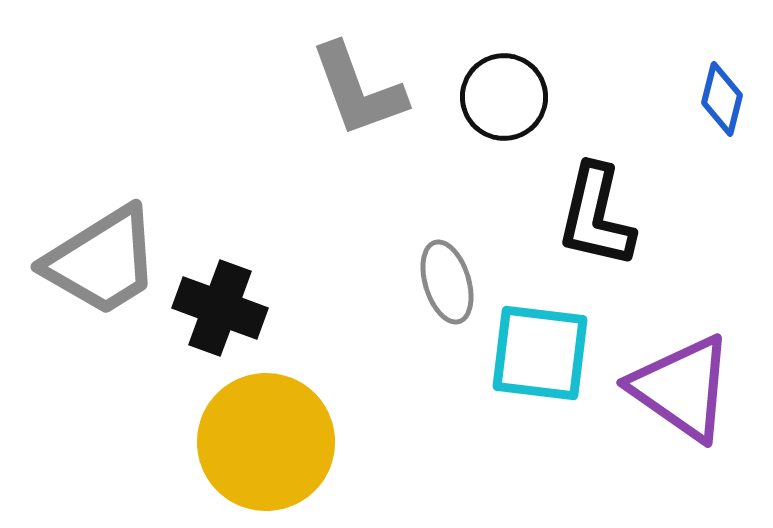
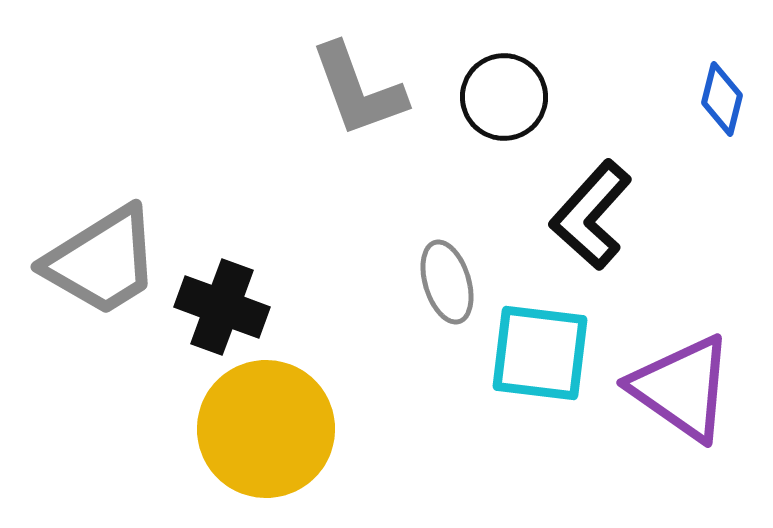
black L-shape: moved 5 px left, 1 px up; rotated 29 degrees clockwise
black cross: moved 2 px right, 1 px up
yellow circle: moved 13 px up
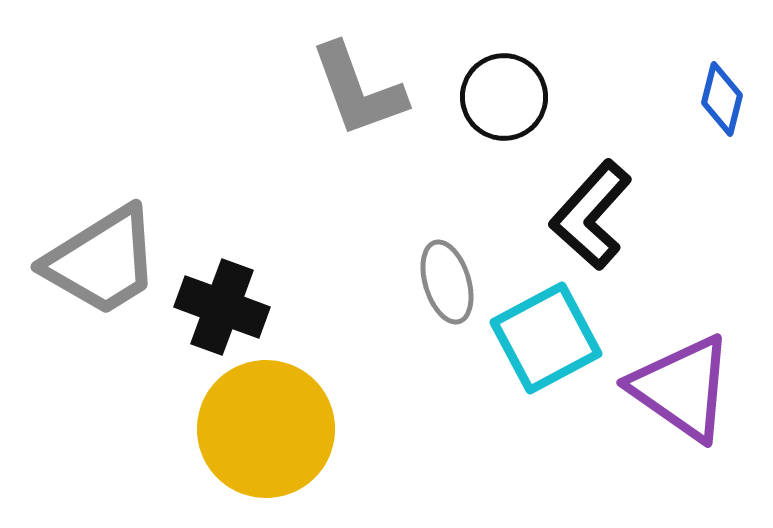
cyan square: moved 6 px right, 15 px up; rotated 35 degrees counterclockwise
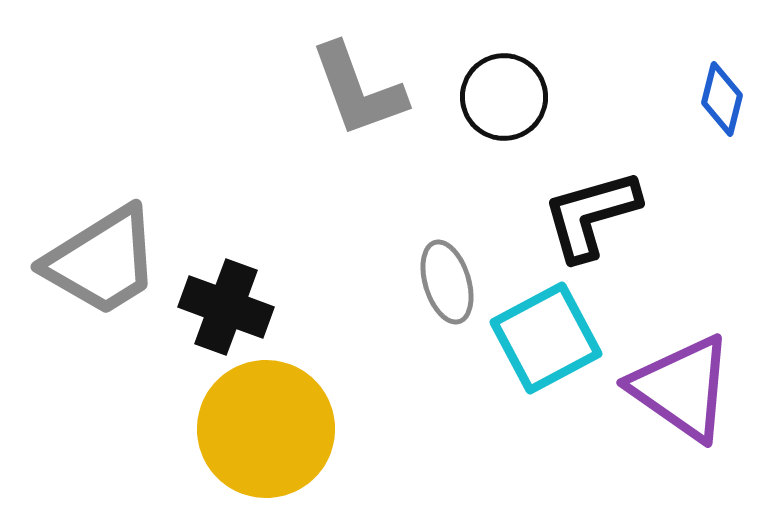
black L-shape: rotated 32 degrees clockwise
black cross: moved 4 px right
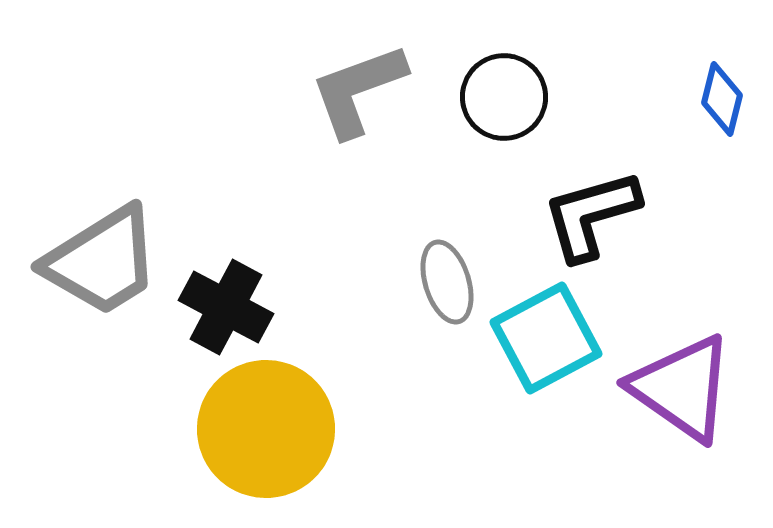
gray L-shape: rotated 90 degrees clockwise
black cross: rotated 8 degrees clockwise
